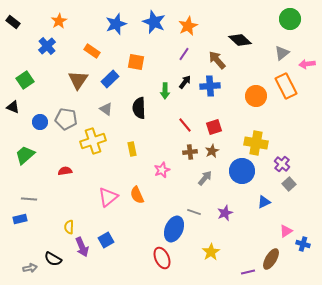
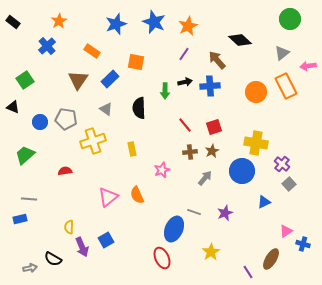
pink arrow at (307, 64): moved 1 px right, 2 px down
black arrow at (185, 82): rotated 40 degrees clockwise
orange circle at (256, 96): moved 4 px up
purple line at (248, 272): rotated 72 degrees clockwise
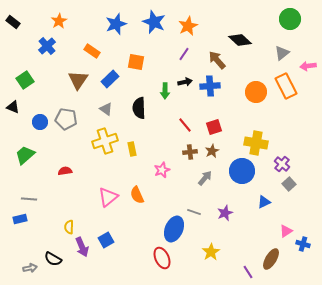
yellow cross at (93, 141): moved 12 px right
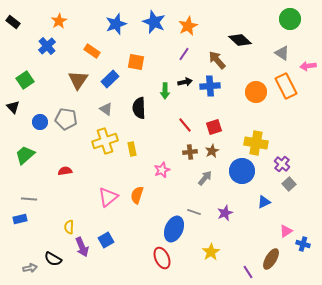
gray triangle at (282, 53): rotated 49 degrees counterclockwise
black triangle at (13, 107): rotated 24 degrees clockwise
orange semicircle at (137, 195): rotated 42 degrees clockwise
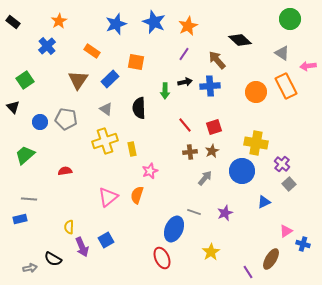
pink star at (162, 170): moved 12 px left, 1 px down
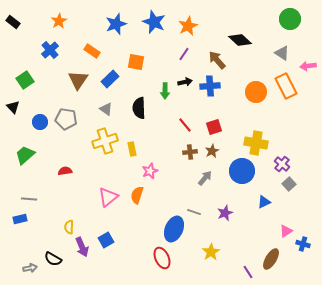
blue cross at (47, 46): moved 3 px right, 4 px down
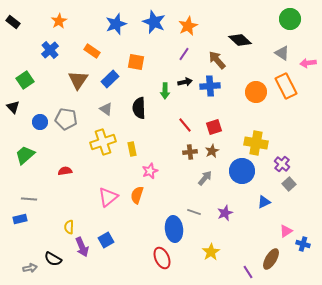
pink arrow at (308, 66): moved 3 px up
yellow cross at (105, 141): moved 2 px left, 1 px down
blue ellipse at (174, 229): rotated 30 degrees counterclockwise
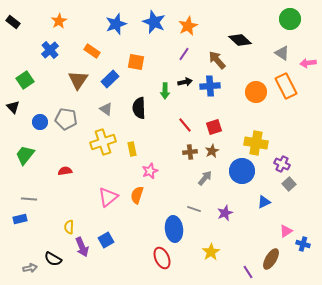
green trapezoid at (25, 155): rotated 10 degrees counterclockwise
purple cross at (282, 164): rotated 14 degrees counterclockwise
gray line at (194, 212): moved 3 px up
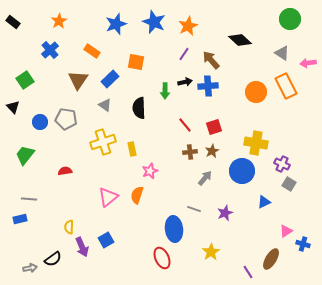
brown arrow at (217, 60): moved 6 px left
blue cross at (210, 86): moved 2 px left
gray triangle at (106, 109): moved 1 px left, 4 px up
gray square at (289, 184): rotated 16 degrees counterclockwise
black semicircle at (53, 259): rotated 66 degrees counterclockwise
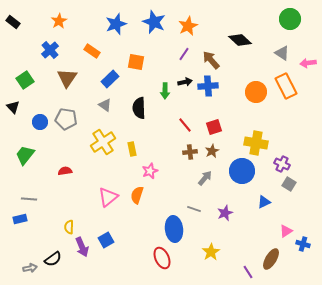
brown triangle at (78, 80): moved 11 px left, 2 px up
yellow cross at (103, 142): rotated 15 degrees counterclockwise
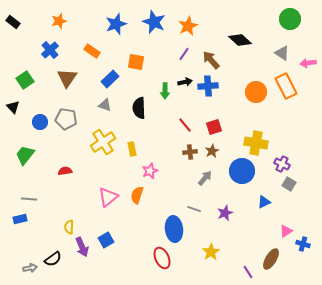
orange star at (59, 21): rotated 14 degrees clockwise
gray triangle at (105, 105): rotated 16 degrees counterclockwise
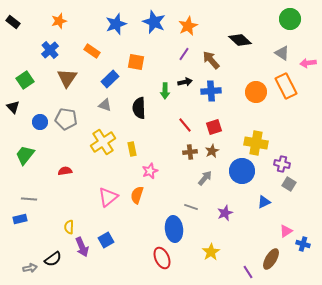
blue cross at (208, 86): moved 3 px right, 5 px down
purple cross at (282, 164): rotated 14 degrees counterclockwise
gray line at (194, 209): moved 3 px left, 2 px up
